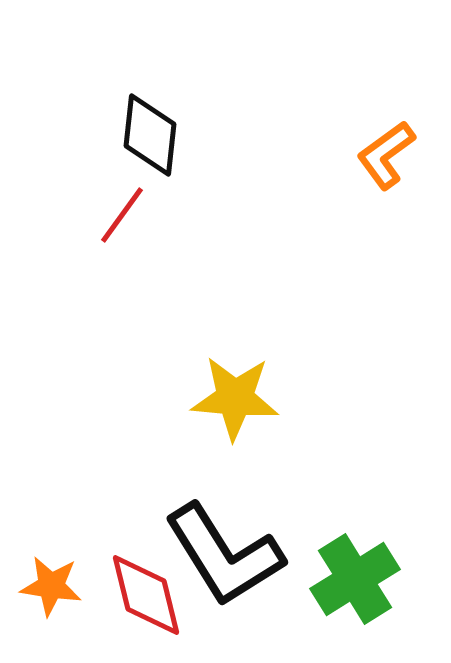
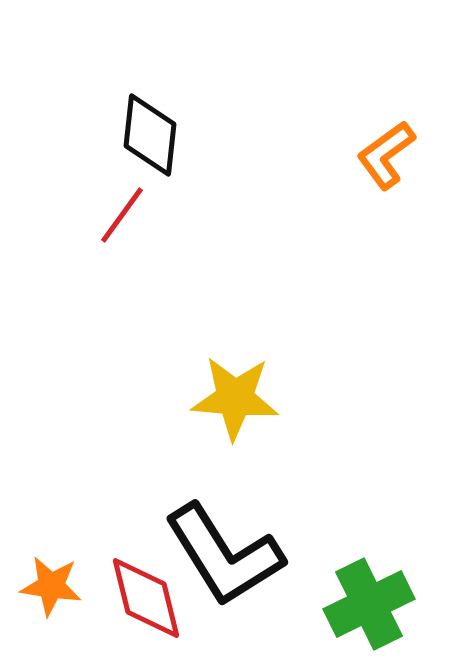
green cross: moved 14 px right, 25 px down; rotated 6 degrees clockwise
red diamond: moved 3 px down
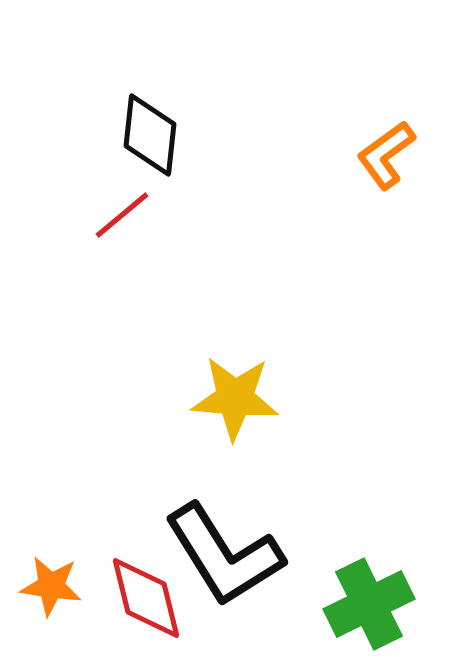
red line: rotated 14 degrees clockwise
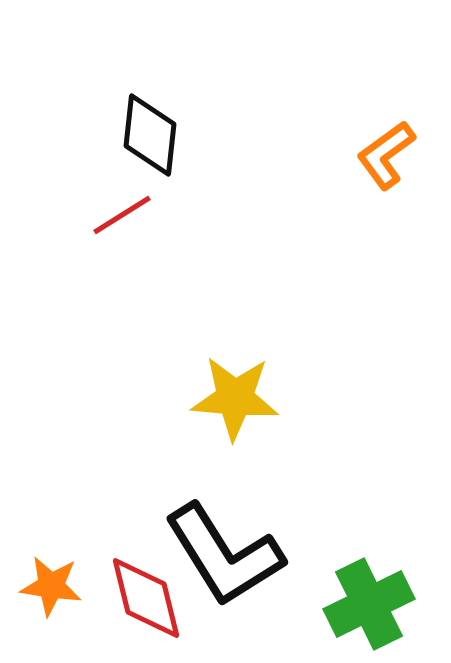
red line: rotated 8 degrees clockwise
